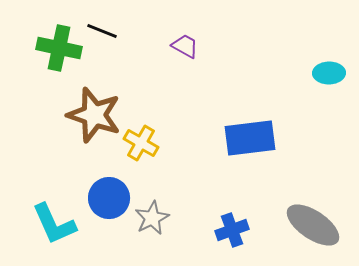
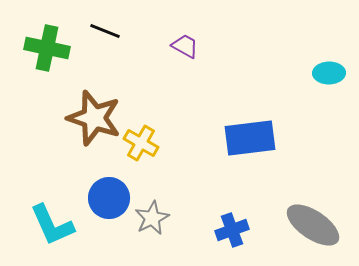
black line: moved 3 px right
green cross: moved 12 px left
brown star: moved 3 px down
cyan L-shape: moved 2 px left, 1 px down
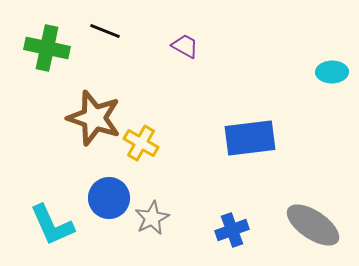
cyan ellipse: moved 3 px right, 1 px up
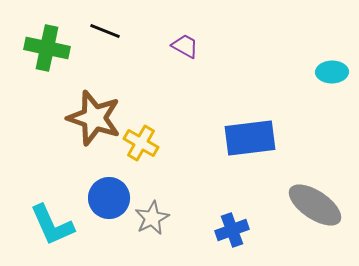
gray ellipse: moved 2 px right, 20 px up
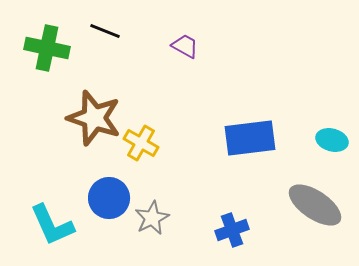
cyan ellipse: moved 68 px down; rotated 16 degrees clockwise
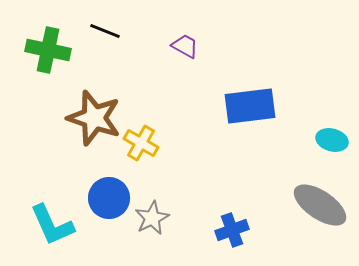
green cross: moved 1 px right, 2 px down
blue rectangle: moved 32 px up
gray ellipse: moved 5 px right
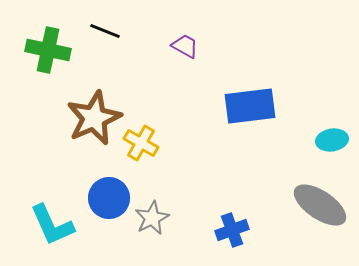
brown star: rotated 30 degrees clockwise
cyan ellipse: rotated 24 degrees counterclockwise
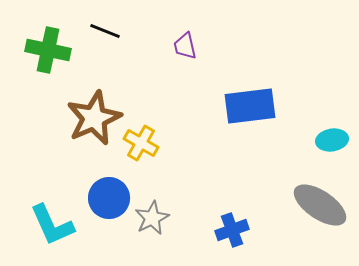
purple trapezoid: rotated 132 degrees counterclockwise
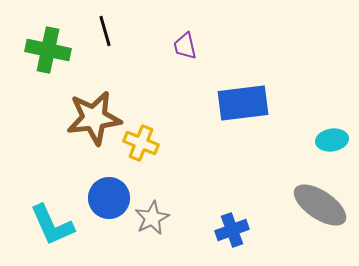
black line: rotated 52 degrees clockwise
blue rectangle: moved 7 px left, 3 px up
brown star: rotated 16 degrees clockwise
yellow cross: rotated 8 degrees counterclockwise
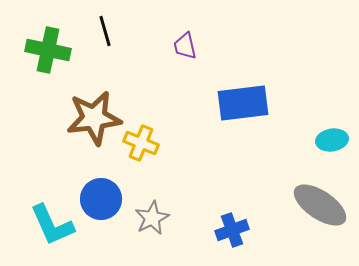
blue circle: moved 8 px left, 1 px down
